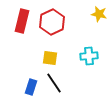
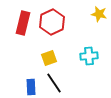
red rectangle: moved 1 px right, 2 px down
yellow square: moved 1 px left; rotated 28 degrees counterclockwise
blue rectangle: rotated 21 degrees counterclockwise
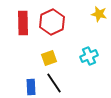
red rectangle: rotated 15 degrees counterclockwise
cyan cross: rotated 18 degrees counterclockwise
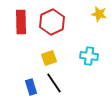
red rectangle: moved 2 px left, 1 px up
cyan cross: rotated 30 degrees clockwise
blue rectangle: rotated 14 degrees counterclockwise
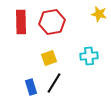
red hexagon: rotated 15 degrees clockwise
cyan cross: rotated 12 degrees counterclockwise
black line: rotated 65 degrees clockwise
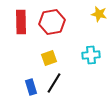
cyan cross: moved 2 px right, 1 px up
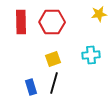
yellow star: rotated 21 degrees counterclockwise
red hexagon: rotated 10 degrees clockwise
yellow square: moved 4 px right, 1 px down
black line: rotated 15 degrees counterclockwise
